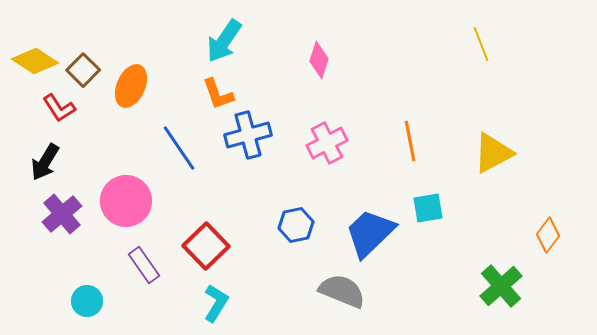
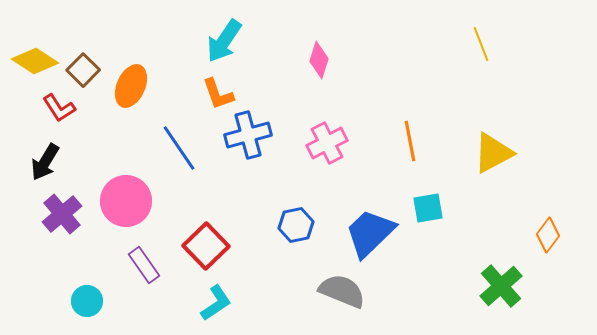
cyan L-shape: rotated 24 degrees clockwise
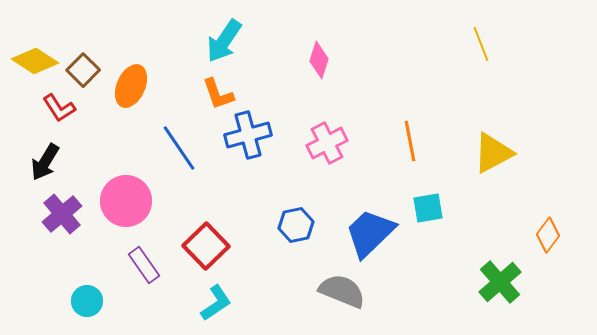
green cross: moved 1 px left, 4 px up
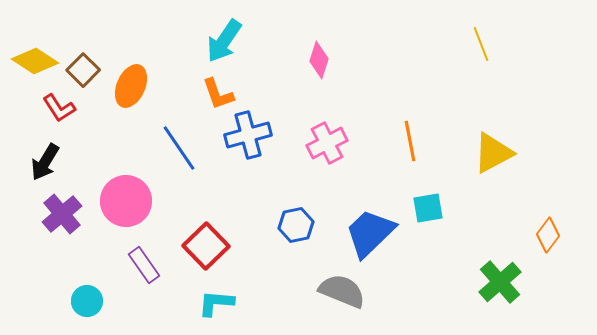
cyan L-shape: rotated 141 degrees counterclockwise
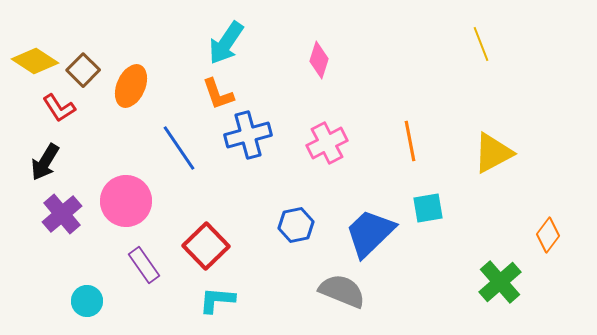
cyan arrow: moved 2 px right, 2 px down
cyan L-shape: moved 1 px right, 3 px up
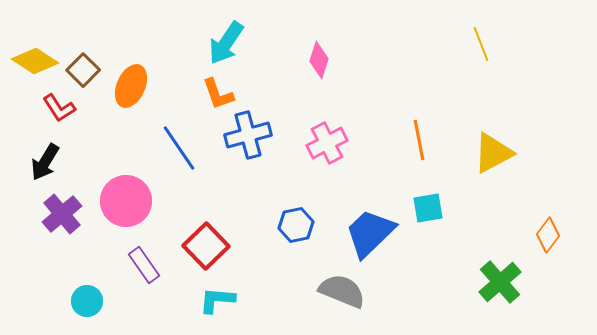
orange line: moved 9 px right, 1 px up
